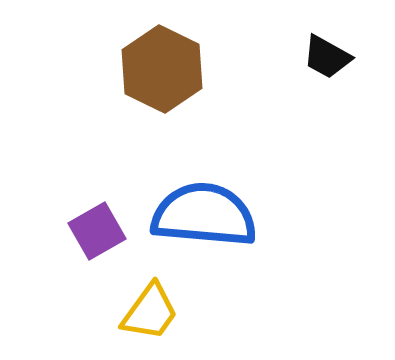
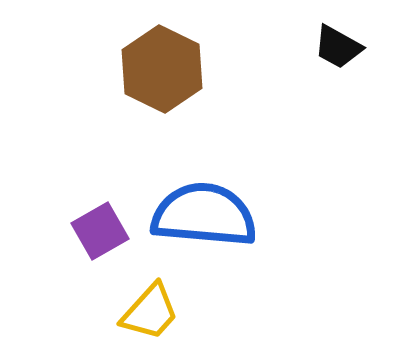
black trapezoid: moved 11 px right, 10 px up
purple square: moved 3 px right
yellow trapezoid: rotated 6 degrees clockwise
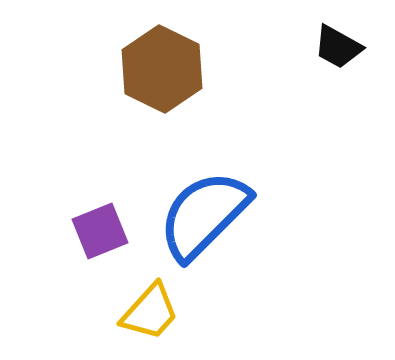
blue semicircle: rotated 50 degrees counterclockwise
purple square: rotated 8 degrees clockwise
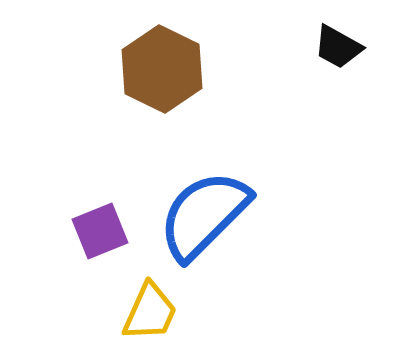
yellow trapezoid: rotated 18 degrees counterclockwise
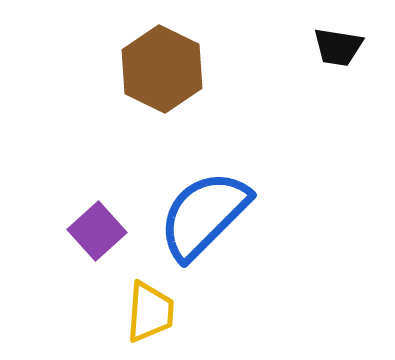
black trapezoid: rotated 20 degrees counterclockwise
purple square: moved 3 px left; rotated 20 degrees counterclockwise
yellow trapezoid: rotated 20 degrees counterclockwise
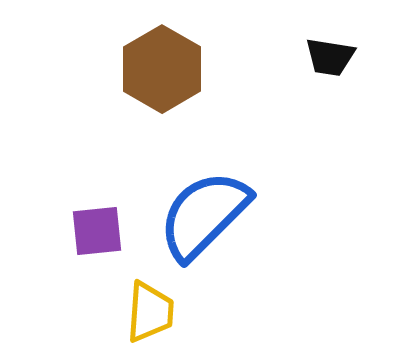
black trapezoid: moved 8 px left, 10 px down
brown hexagon: rotated 4 degrees clockwise
purple square: rotated 36 degrees clockwise
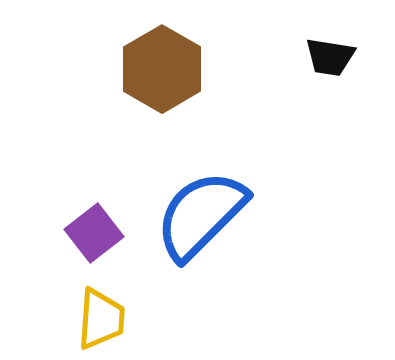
blue semicircle: moved 3 px left
purple square: moved 3 px left, 2 px down; rotated 32 degrees counterclockwise
yellow trapezoid: moved 49 px left, 7 px down
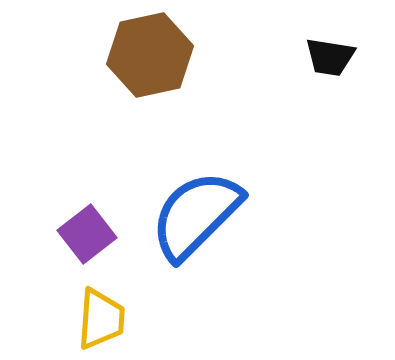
brown hexagon: moved 12 px left, 14 px up; rotated 18 degrees clockwise
blue semicircle: moved 5 px left
purple square: moved 7 px left, 1 px down
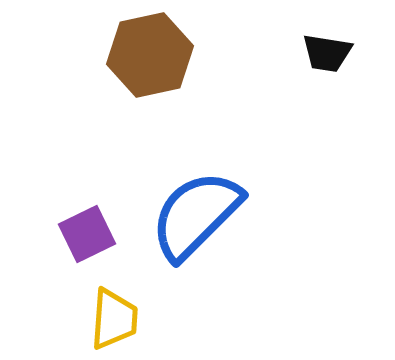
black trapezoid: moved 3 px left, 4 px up
purple square: rotated 12 degrees clockwise
yellow trapezoid: moved 13 px right
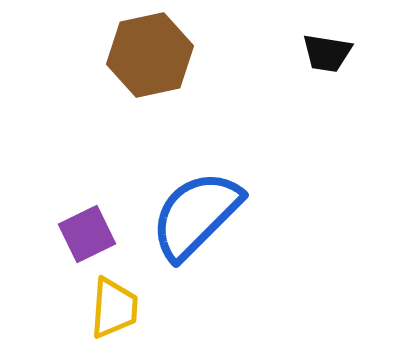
yellow trapezoid: moved 11 px up
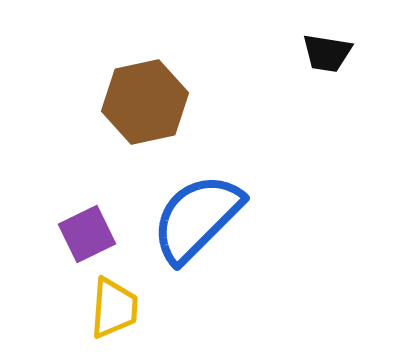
brown hexagon: moved 5 px left, 47 px down
blue semicircle: moved 1 px right, 3 px down
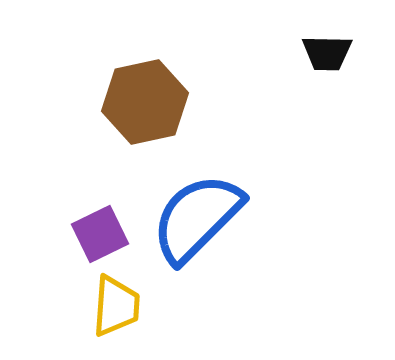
black trapezoid: rotated 8 degrees counterclockwise
purple square: moved 13 px right
yellow trapezoid: moved 2 px right, 2 px up
